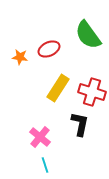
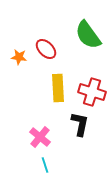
red ellipse: moved 3 px left; rotated 70 degrees clockwise
orange star: moved 1 px left
yellow rectangle: rotated 36 degrees counterclockwise
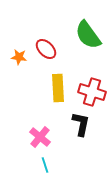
black L-shape: moved 1 px right
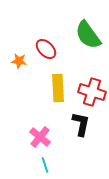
orange star: moved 4 px down
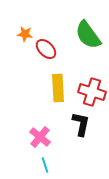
orange star: moved 6 px right, 27 px up
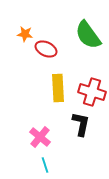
red ellipse: rotated 20 degrees counterclockwise
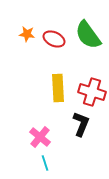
orange star: moved 2 px right
red ellipse: moved 8 px right, 10 px up
black L-shape: rotated 10 degrees clockwise
cyan line: moved 2 px up
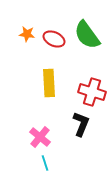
green semicircle: moved 1 px left
yellow rectangle: moved 9 px left, 5 px up
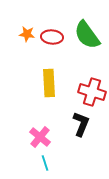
red ellipse: moved 2 px left, 2 px up; rotated 20 degrees counterclockwise
